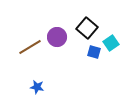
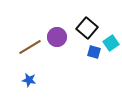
blue star: moved 8 px left, 7 px up
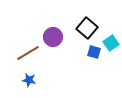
purple circle: moved 4 px left
brown line: moved 2 px left, 6 px down
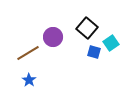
blue star: rotated 24 degrees clockwise
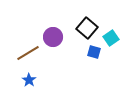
cyan square: moved 5 px up
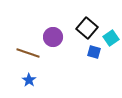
brown line: rotated 50 degrees clockwise
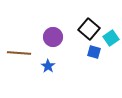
black square: moved 2 px right, 1 px down
brown line: moved 9 px left; rotated 15 degrees counterclockwise
blue star: moved 19 px right, 14 px up
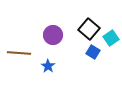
purple circle: moved 2 px up
blue square: moved 1 px left; rotated 16 degrees clockwise
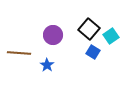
cyan square: moved 2 px up
blue star: moved 1 px left, 1 px up
